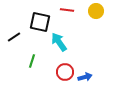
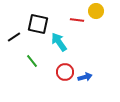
red line: moved 10 px right, 10 px down
black square: moved 2 px left, 2 px down
green line: rotated 56 degrees counterclockwise
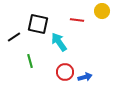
yellow circle: moved 6 px right
green line: moved 2 px left; rotated 24 degrees clockwise
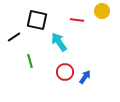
black square: moved 1 px left, 4 px up
blue arrow: rotated 40 degrees counterclockwise
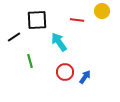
black square: rotated 15 degrees counterclockwise
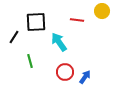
black square: moved 1 px left, 2 px down
black line: rotated 24 degrees counterclockwise
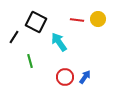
yellow circle: moved 4 px left, 8 px down
black square: rotated 30 degrees clockwise
red circle: moved 5 px down
